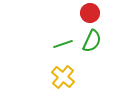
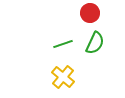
green semicircle: moved 3 px right, 2 px down
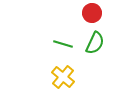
red circle: moved 2 px right
green line: rotated 36 degrees clockwise
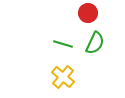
red circle: moved 4 px left
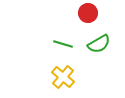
green semicircle: moved 4 px right, 1 px down; rotated 35 degrees clockwise
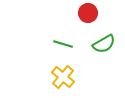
green semicircle: moved 5 px right
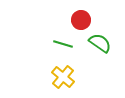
red circle: moved 7 px left, 7 px down
green semicircle: moved 4 px left, 1 px up; rotated 115 degrees counterclockwise
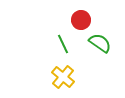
green line: rotated 48 degrees clockwise
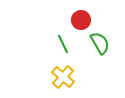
green semicircle: rotated 25 degrees clockwise
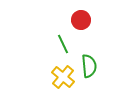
green semicircle: moved 11 px left, 23 px down; rotated 25 degrees clockwise
